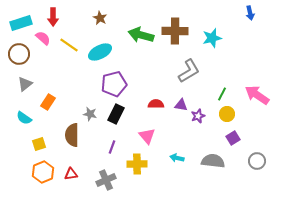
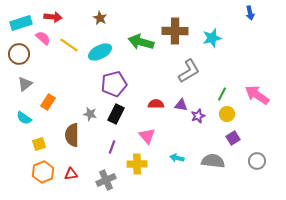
red arrow: rotated 84 degrees counterclockwise
green arrow: moved 7 px down
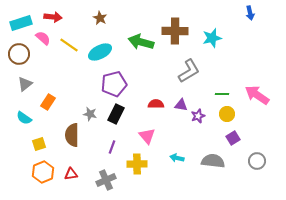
green line: rotated 64 degrees clockwise
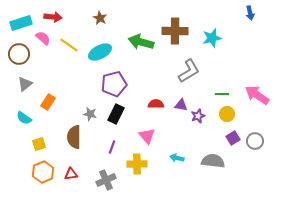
brown semicircle: moved 2 px right, 2 px down
gray circle: moved 2 px left, 20 px up
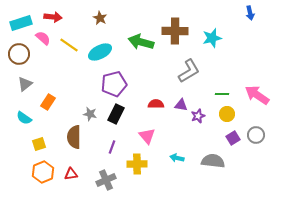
gray circle: moved 1 px right, 6 px up
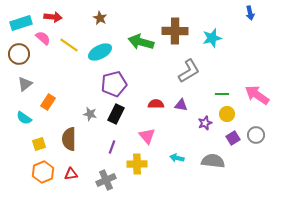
purple star: moved 7 px right, 7 px down
brown semicircle: moved 5 px left, 2 px down
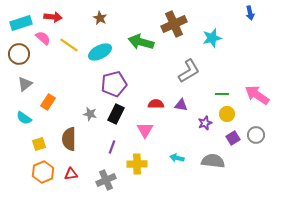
brown cross: moved 1 px left, 7 px up; rotated 25 degrees counterclockwise
pink triangle: moved 2 px left, 6 px up; rotated 12 degrees clockwise
